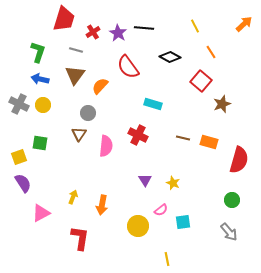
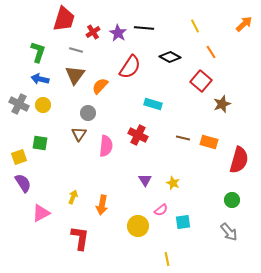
red semicircle at (128, 67): moved 2 px right; rotated 110 degrees counterclockwise
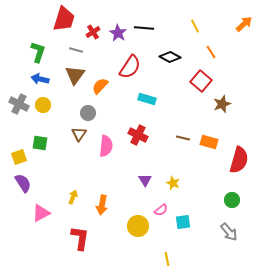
cyan rectangle at (153, 104): moved 6 px left, 5 px up
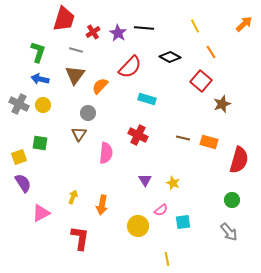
red semicircle at (130, 67): rotated 10 degrees clockwise
pink semicircle at (106, 146): moved 7 px down
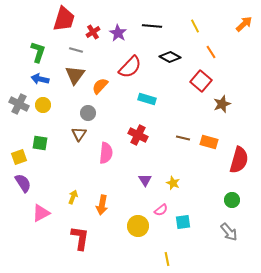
black line at (144, 28): moved 8 px right, 2 px up
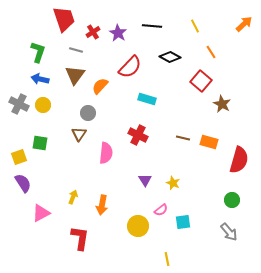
red trapezoid at (64, 19): rotated 36 degrees counterclockwise
brown star at (222, 104): rotated 24 degrees counterclockwise
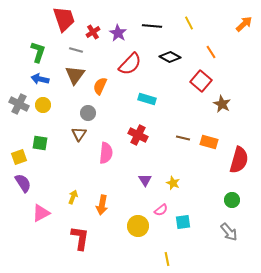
yellow line at (195, 26): moved 6 px left, 3 px up
red semicircle at (130, 67): moved 3 px up
orange semicircle at (100, 86): rotated 18 degrees counterclockwise
